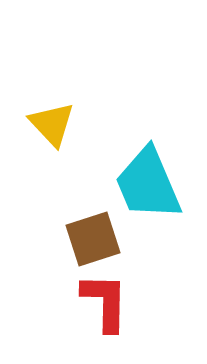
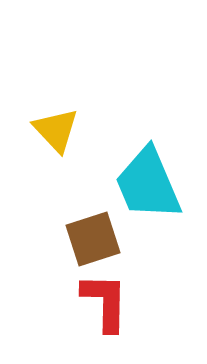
yellow triangle: moved 4 px right, 6 px down
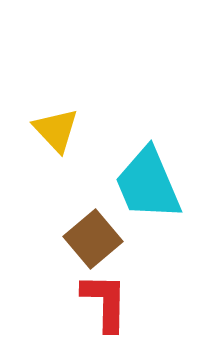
brown square: rotated 22 degrees counterclockwise
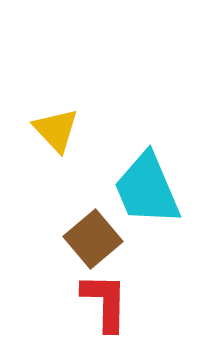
cyan trapezoid: moved 1 px left, 5 px down
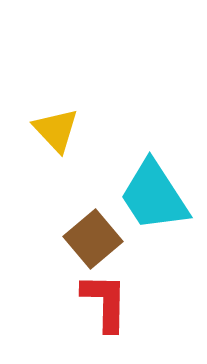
cyan trapezoid: moved 7 px right, 7 px down; rotated 10 degrees counterclockwise
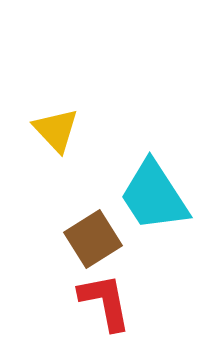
brown square: rotated 8 degrees clockwise
red L-shape: rotated 12 degrees counterclockwise
